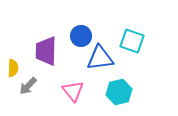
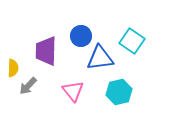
cyan square: rotated 15 degrees clockwise
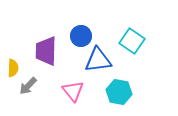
blue triangle: moved 2 px left, 2 px down
cyan hexagon: rotated 25 degrees clockwise
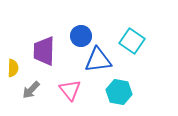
purple trapezoid: moved 2 px left
gray arrow: moved 3 px right, 4 px down
pink triangle: moved 3 px left, 1 px up
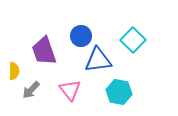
cyan square: moved 1 px right, 1 px up; rotated 10 degrees clockwise
purple trapezoid: rotated 20 degrees counterclockwise
yellow semicircle: moved 1 px right, 3 px down
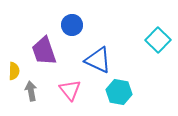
blue circle: moved 9 px left, 11 px up
cyan square: moved 25 px right
blue triangle: rotated 32 degrees clockwise
gray arrow: moved 1 px down; rotated 126 degrees clockwise
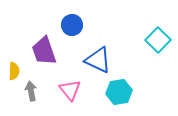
cyan hexagon: rotated 20 degrees counterclockwise
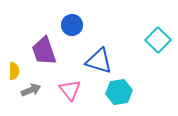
blue triangle: moved 1 px right, 1 px down; rotated 8 degrees counterclockwise
gray arrow: moved 1 px up; rotated 78 degrees clockwise
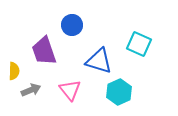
cyan square: moved 19 px left, 4 px down; rotated 20 degrees counterclockwise
cyan hexagon: rotated 15 degrees counterclockwise
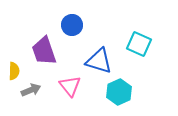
pink triangle: moved 4 px up
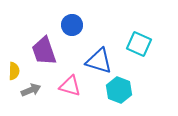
pink triangle: rotated 35 degrees counterclockwise
cyan hexagon: moved 2 px up; rotated 15 degrees counterclockwise
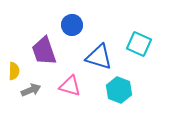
blue triangle: moved 4 px up
